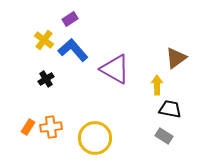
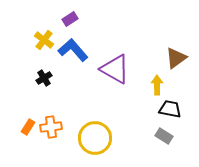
black cross: moved 2 px left, 1 px up
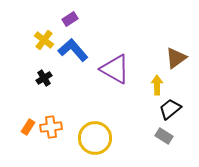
black trapezoid: rotated 50 degrees counterclockwise
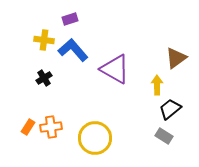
purple rectangle: rotated 14 degrees clockwise
yellow cross: rotated 30 degrees counterclockwise
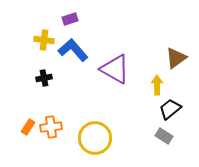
black cross: rotated 21 degrees clockwise
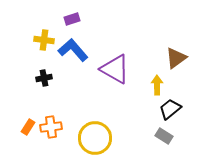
purple rectangle: moved 2 px right
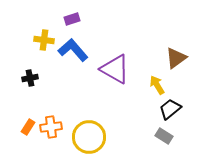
black cross: moved 14 px left
yellow arrow: rotated 30 degrees counterclockwise
yellow circle: moved 6 px left, 1 px up
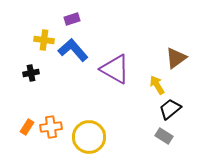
black cross: moved 1 px right, 5 px up
orange rectangle: moved 1 px left
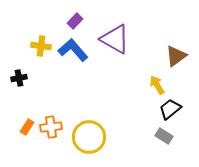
purple rectangle: moved 3 px right, 2 px down; rotated 28 degrees counterclockwise
yellow cross: moved 3 px left, 6 px down
brown triangle: moved 2 px up
purple triangle: moved 30 px up
black cross: moved 12 px left, 5 px down
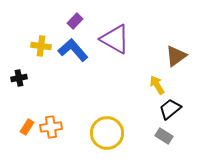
yellow circle: moved 18 px right, 4 px up
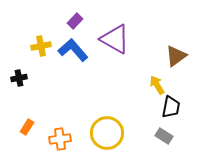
yellow cross: rotated 18 degrees counterclockwise
black trapezoid: moved 1 px right, 2 px up; rotated 140 degrees clockwise
orange cross: moved 9 px right, 12 px down
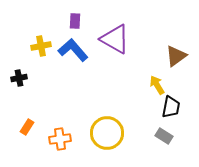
purple rectangle: rotated 42 degrees counterclockwise
